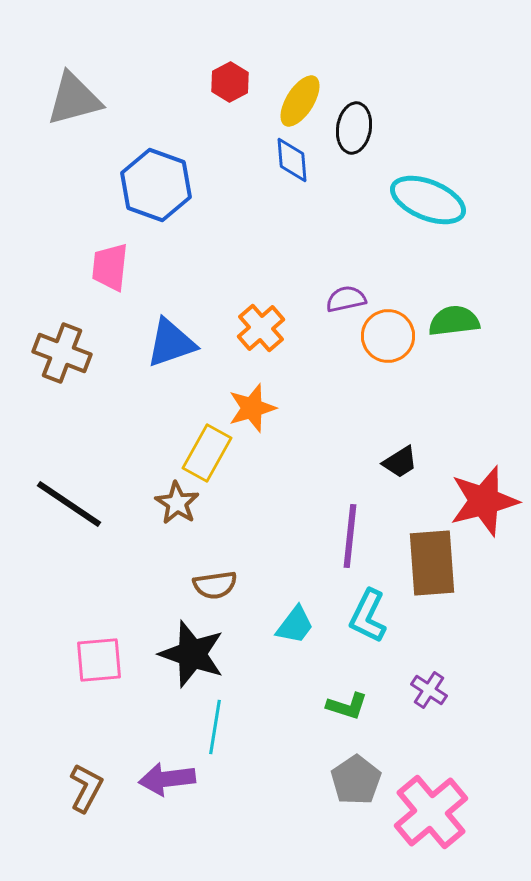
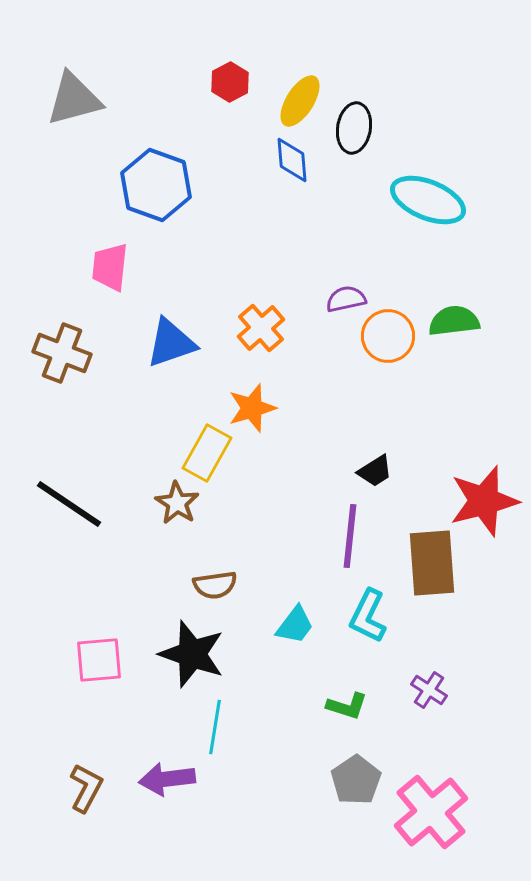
black trapezoid: moved 25 px left, 9 px down
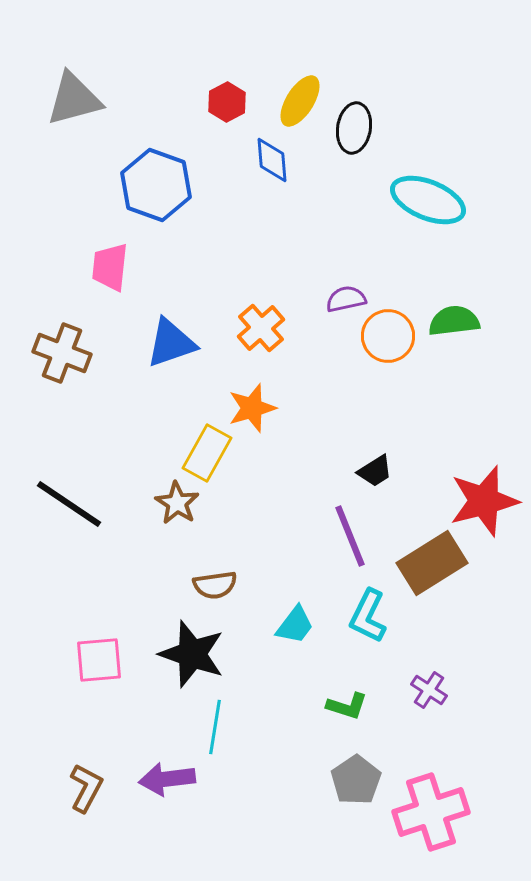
red hexagon: moved 3 px left, 20 px down
blue diamond: moved 20 px left
purple line: rotated 28 degrees counterclockwise
brown rectangle: rotated 62 degrees clockwise
pink cross: rotated 22 degrees clockwise
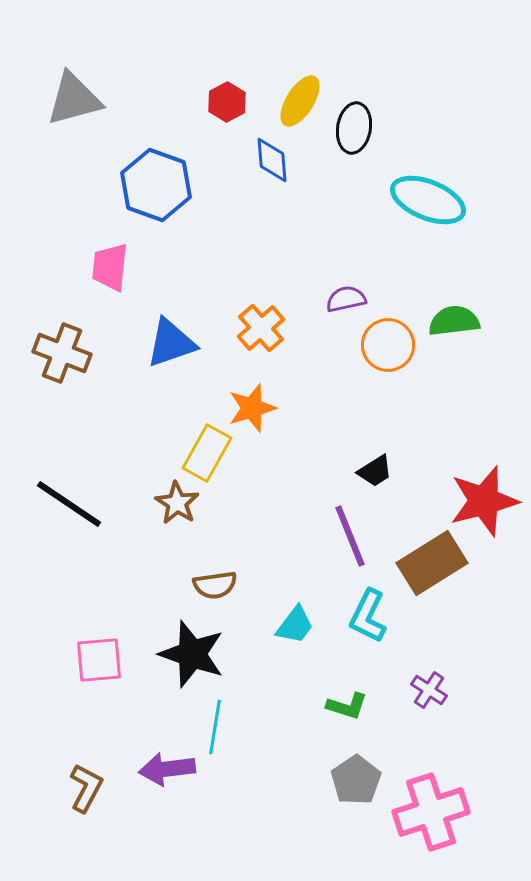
orange circle: moved 9 px down
purple arrow: moved 10 px up
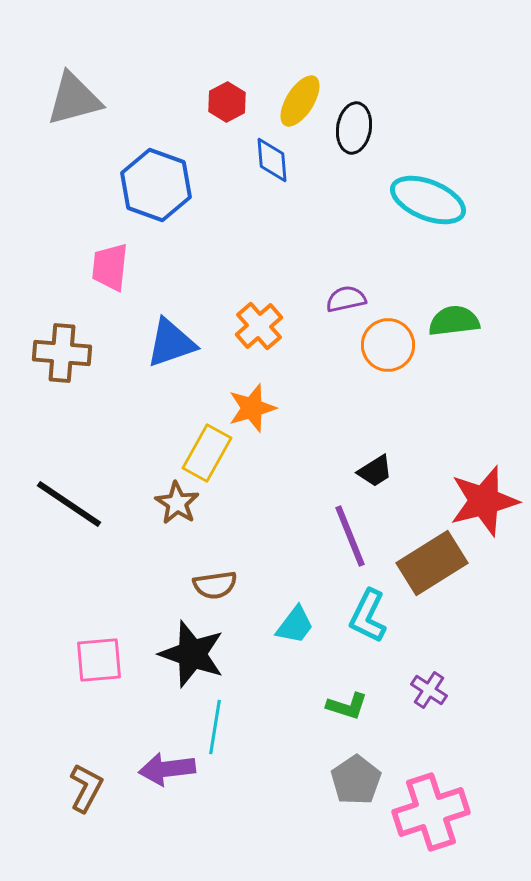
orange cross: moved 2 px left, 2 px up
brown cross: rotated 16 degrees counterclockwise
